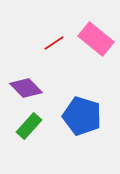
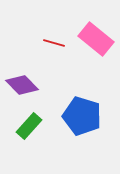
red line: rotated 50 degrees clockwise
purple diamond: moved 4 px left, 3 px up
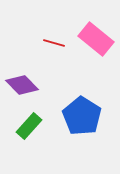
blue pentagon: rotated 15 degrees clockwise
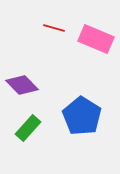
pink rectangle: rotated 16 degrees counterclockwise
red line: moved 15 px up
green rectangle: moved 1 px left, 2 px down
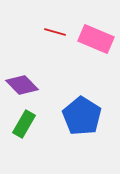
red line: moved 1 px right, 4 px down
green rectangle: moved 4 px left, 4 px up; rotated 12 degrees counterclockwise
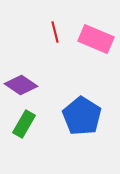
red line: rotated 60 degrees clockwise
purple diamond: moved 1 px left; rotated 12 degrees counterclockwise
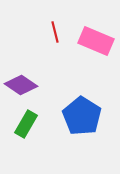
pink rectangle: moved 2 px down
green rectangle: moved 2 px right
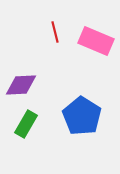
purple diamond: rotated 36 degrees counterclockwise
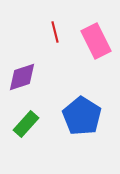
pink rectangle: rotated 40 degrees clockwise
purple diamond: moved 1 px right, 8 px up; rotated 16 degrees counterclockwise
green rectangle: rotated 12 degrees clockwise
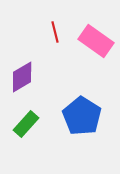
pink rectangle: rotated 28 degrees counterclockwise
purple diamond: rotated 12 degrees counterclockwise
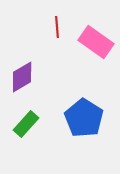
red line: moved 2 px right, 5 px up; rotated 10 degrees clockwise
pink rectangle: moved 1 px down
blue pentagon: moved 2 px right, 2 px down
